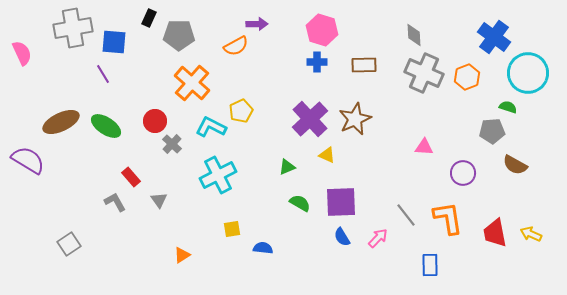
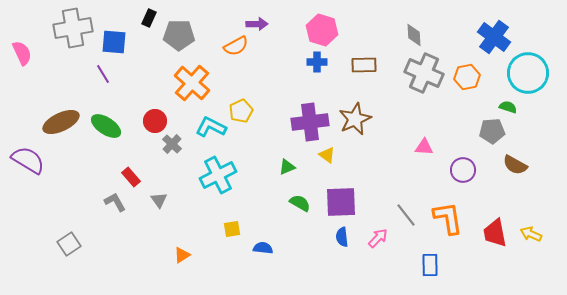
orange hexagon at (467, 77): rotated 10 degrees clockwise
purple cross at (310, 119): moved 3 px down; rotated 36 degrees clockwise
yellow triangle at (327, 155): rotated 12 degrees clockwise
purple circle at (463, 173): moved 3 px up
blue semicircle at (342, 237): rotated 24 degrees clockwise
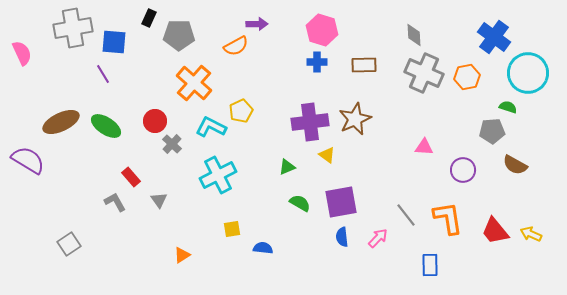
orange cross at (192, 83): moved 2 px right
purple square at (341, 202): rotated 8 degrees counterclockwise
red trapezoid at (495, 233): moved 2 px up; rotated 28 degrees counterclockwise
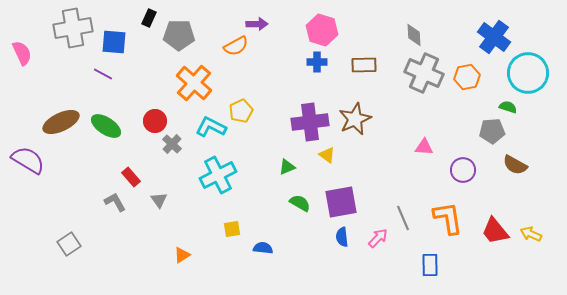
purple line at (103, 74): rotated 30 degrees counterclockwise
gray line at (406, 215): moved 3 px left, 3 px down; rotated 15 degrees clockwise
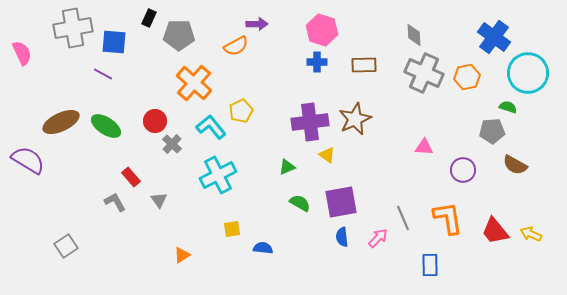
cyan L-shape at (211, 127): rotated 24 degrees clockwise
gray square at (69, 244): moved 3 px left, 2 px down
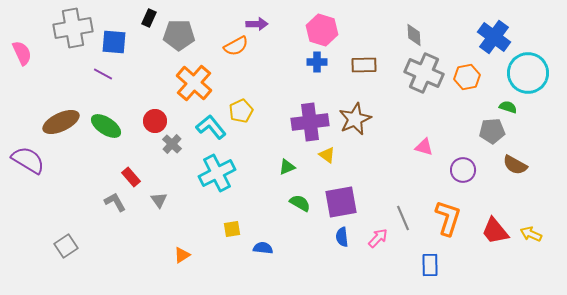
pink triangle at (424, 147): rotated 12 degrees clockwise
cyan cross at (218, 175): moved 1 px left, 2 px up
orange L-shape at (448, 218): rotated 27 degrees clockwise
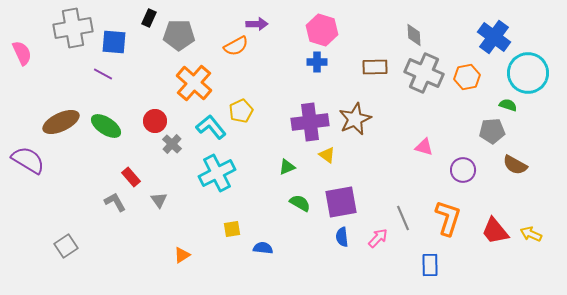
brown rectangle at (364, 65): moved 11 px right, 2 px down
green semicircle at (508, 107): moved 2 px up
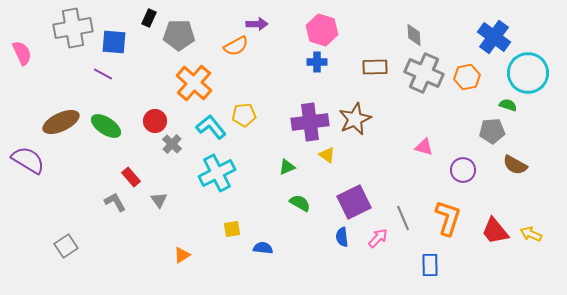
yellow pentagon at (241, 111): moved 3 px right, 4 px down; rotated 20 degrees clockwise
purple square at (341, 202): moved 13 px right; rotated 16 degrees counterclockwise
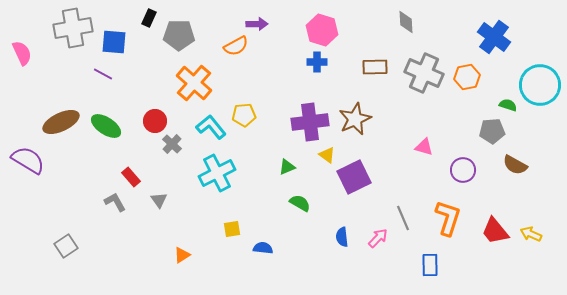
gray diamond at (414, 35): moved 8 px left, 13 px up
cyan circle at (528, 73): moved 12 px right, 12 px down
purple square at (354, 202): moved 25 px up
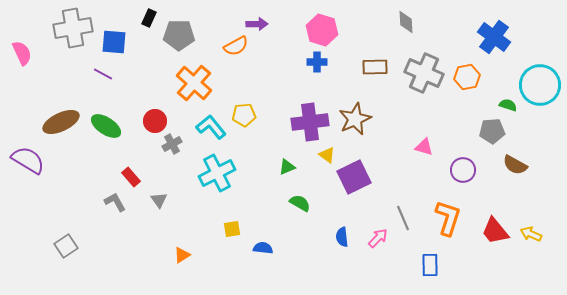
gray cross at (172, 144): rotated 18 degrees clockwise
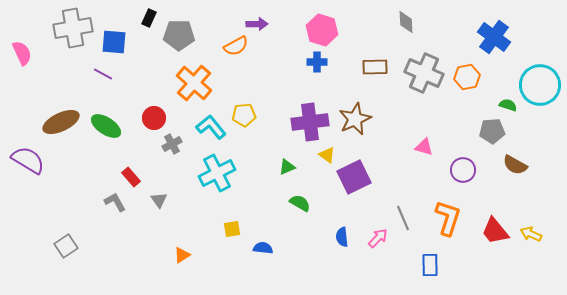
red circle at (155, 121): moved 1 px left, 3 px up
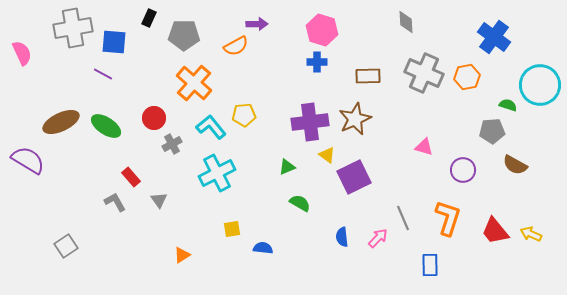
gray pentagon at (179, 35): moved 5 px right
brown rectangle at (375, 67): moved 7 px left, 9 px down
